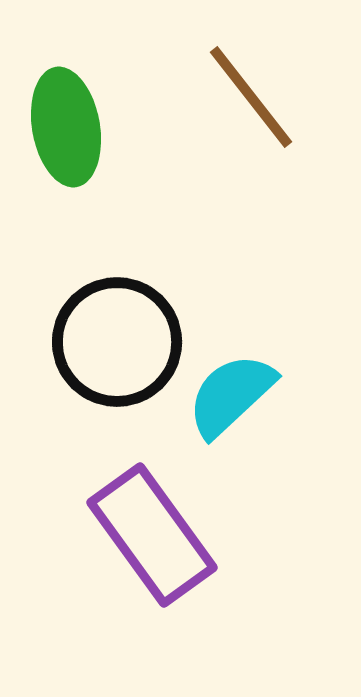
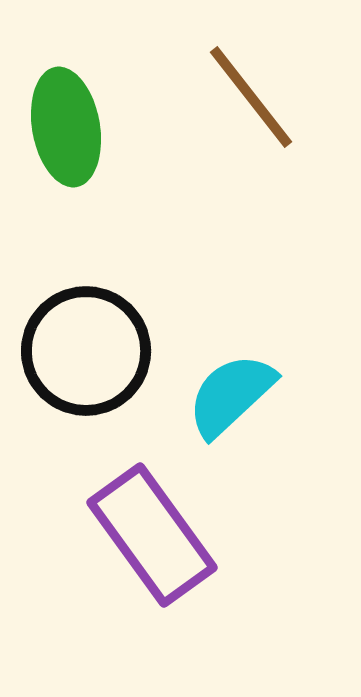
black circle: moved 31 px left, 9 px down
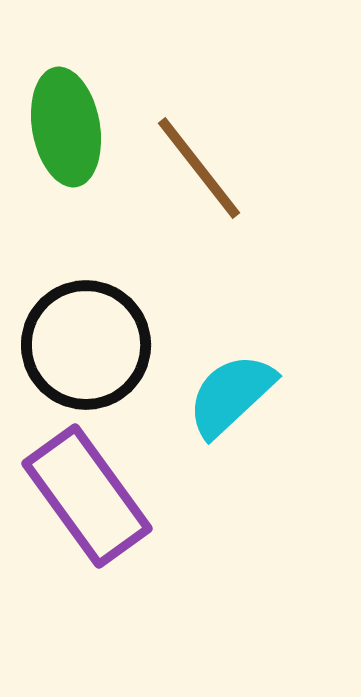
brown line: moved 52 px left, 71 px down
black circle: moved 6 px up
purple rectangle: moved 65 px left, 39 px up
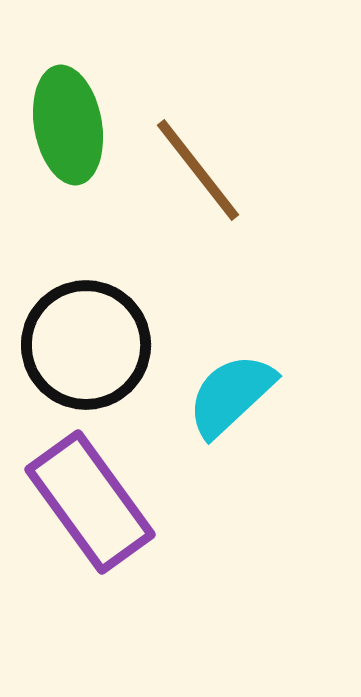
green ellipse: moved 2 px right, 2 px up
brown line: moved 1 px left, 2 px down
purple rectangle: moved 3 px right, 6 px down
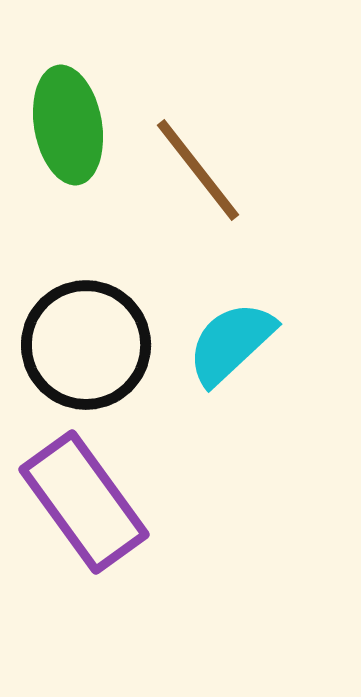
cyan semicircle: moved 52 px up
purple rectangle: moved 6 px left
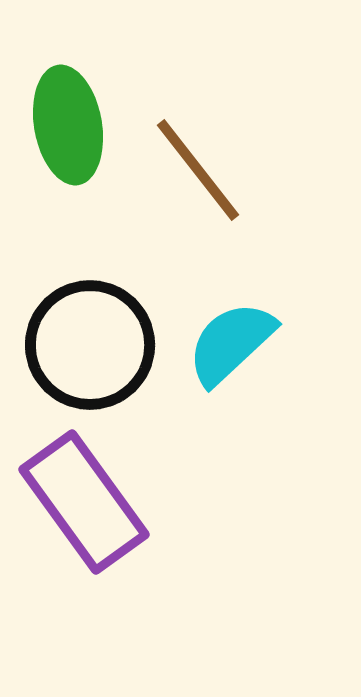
black circle: moved 4 px right
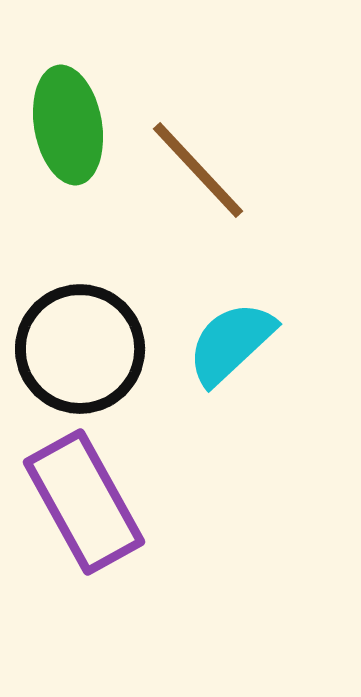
brown line: rotated 5 degrees counterclockwise
black circle: moved 10 px left, 4 px down
purple rectangle: rotated 7 degrees clockwise
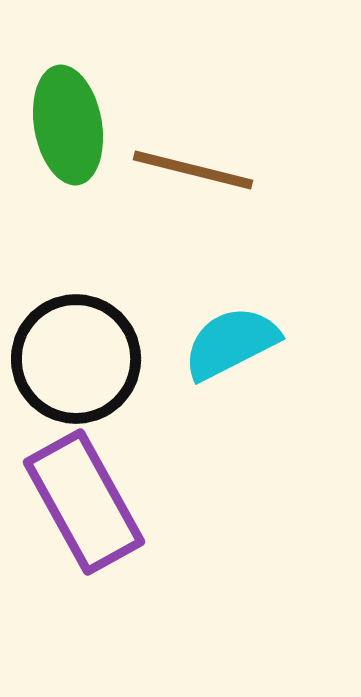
brown line: moved 5 px left; rotated 33 degrees counterclockwise
cyan semicircle: rotated 16 degrees clockwise
black circle: moved 4 px left, 10 px down
